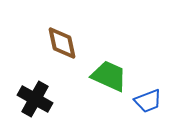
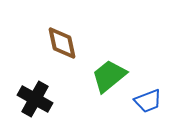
green trapezoid: rotated 63 degrees counterclockwise
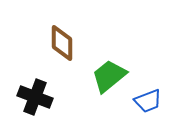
brown diamond: rotated 12 degrees clockwise
black cross: moved 2 px up; rotated 8 degrees counterclockwise
